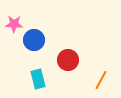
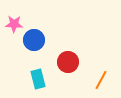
red circle: moved 2 px down
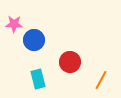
red circle: moved 2 px right
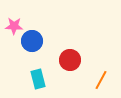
pink star: moved 2 px down
blue circle: moved 2 px left, 1 px down
red circle: moved 2 px up
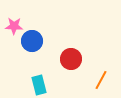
red circle: moved 1 px right, 1 px up
cyan rectangle: moved 1 px right, 6 px down
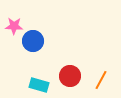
blue circle: moved 1 px right
red circle: moved 1 px left, 17 px down
cyan rectangle: rotated 60 degrees counterclockwise
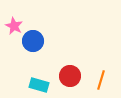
pink star: rotated 24 degrees clockwise
orange line: rotated 12 degrees counterclockwise
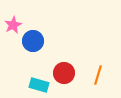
pink star: moved 1 px left, 1 px up; rotated 18 degrees clockwise
red circle: moved 6 px left, 3 px up
orange line: moved 3 px left, 5 px up
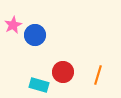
blue circle: moved 2 px right, 6 px up
red circle: moved 1 px left, 1 px up
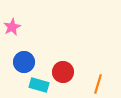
pink star: moved 1 px left, 2 px down
blue circle: moved 11 px left, 27 px down
orange line: moved 9 px down
